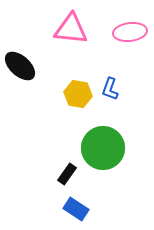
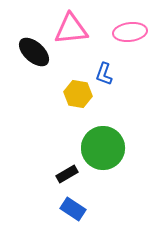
pink triangle: rotated 12 degrees counterclockwise
black ellipse: moved 14 px right, 14 px up
blue L-shape: moved 6 px left, 15 px up
black rectangle: rotated 25 degrees clockwise
blue rectangle: moved 3 px left
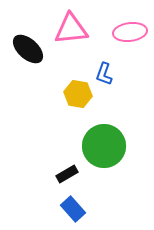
black ellipse: moved 6 px left, 3 px up
green circle: moved 1 px right, 2 px up
blue rectangle: rotated 15 degrees clockwise
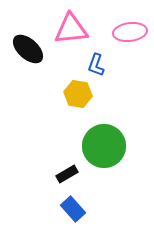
blue L-shape: moved 8 px left, 9 px up
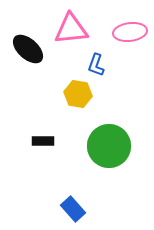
green circle: moved 5 px right
black rectangle: moved 24 px left, 33 px up; rotated 30 degrees clockwise
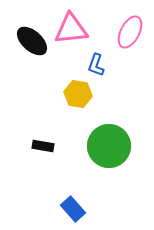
pink ellipse: rotated 56 degrees counterclockwise
black ellipse: moved 4 px right, 8 px up
black rectangle: moved 5 px down; rotated 10 degrees clockwise
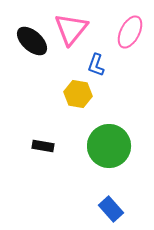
pink triangle: rotated 45 degrees counterclockwise
blue rectangle: moved 38 px right
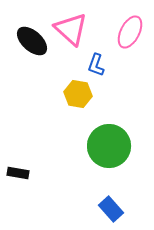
pink triangle: rotated 27 degrees counterclockwise
black rectangle: moved 25 px left, 27 px down
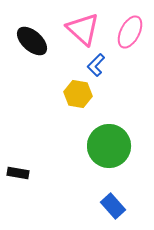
pink triangle: moved 12 px right
blue L-shape: rotated 25 degrees clockwise
blue rectangle: moved 2 px right, 3 px up
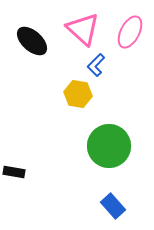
black rectangle: moved 4 px left, 1 px up
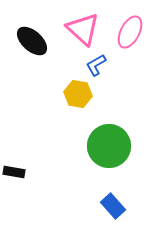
blue L-shape: rotated 15 degrees clockwise
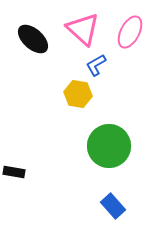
black ellipse: moved 1 px right, 2 px up
